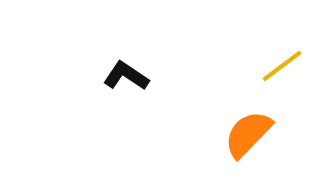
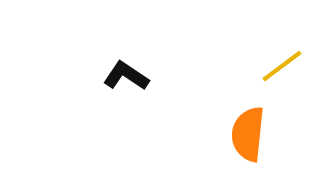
orange semicircle: rotated 38 degrees counterclockwise
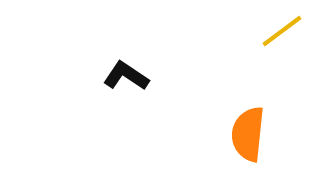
yellow line: moved 35 px up
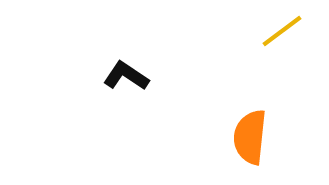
orange semicircle: moved 2 px right, 3 px down
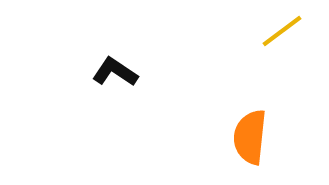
black L-shape: moved 11 px left, 4 px up
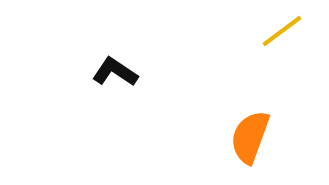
orange semicircle: rotated 14 degrees clockwise
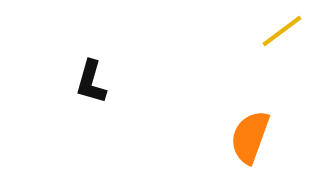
black L-shape: moved 24 px left, 10 px down; rotated 108 degrees counterclockwise
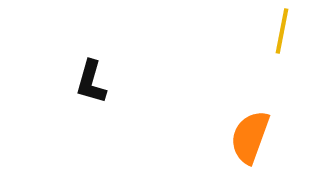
yellow line: rotated 42 degrees counterclockwise
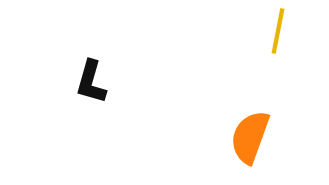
yellow line: moved 4 px left
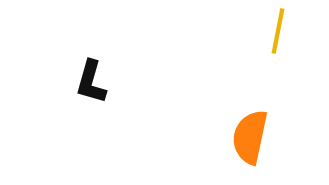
orange semicircle: rotated 8 degrees counterclockwise
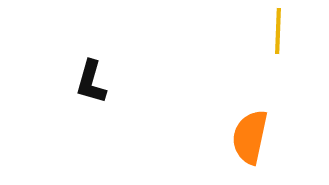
yellow line: rotated 9 degrees counterclockwise
